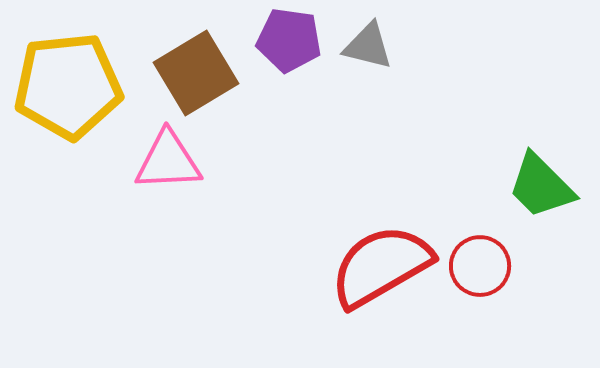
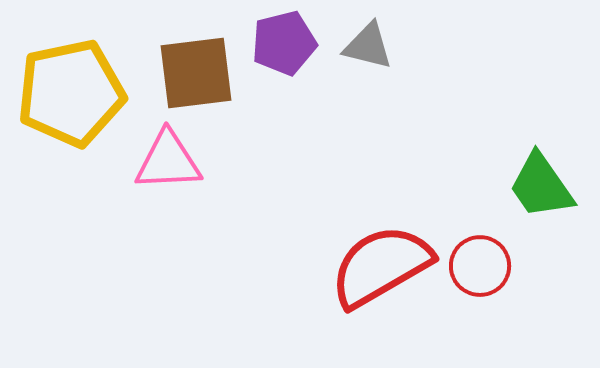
purple pentagon: moved 5 px left, 3 px down; rotated 22 degrees counterclockwise
brown square: rotated 24 degrees clockwise
yellow pentagon: moved 3 px right, 7 px down; rotated 6 degrees counterclockwise
green trapezoid: rotated 10 degrees clockwise
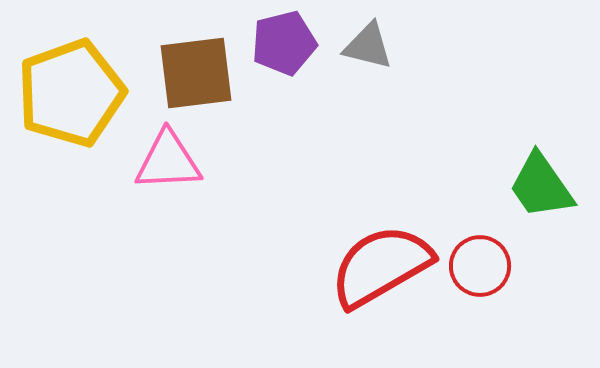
yellow pentagon: rotated 8 degrees counterclockwise
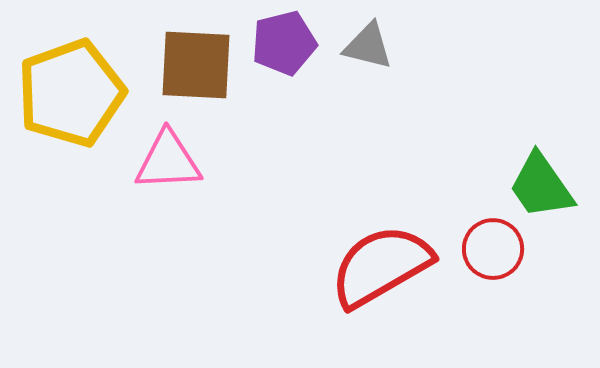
brown square: moved 8 px up; rotated 10 degrees clockwise
red circle: moved 13 px right, 17 px up
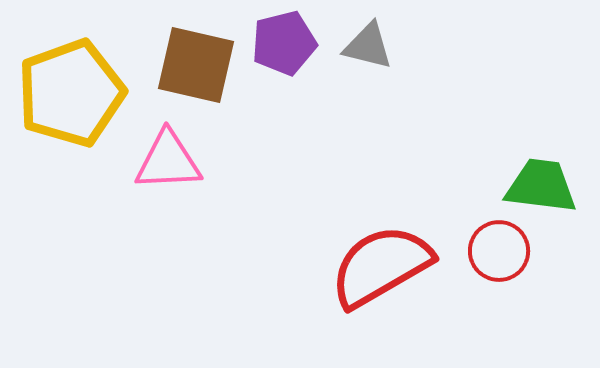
brown square: rotated 10 degrees clockwise
green trapezoid: rotated 132 degrees clockwise
red circle: moved 6 px right, 2 px down
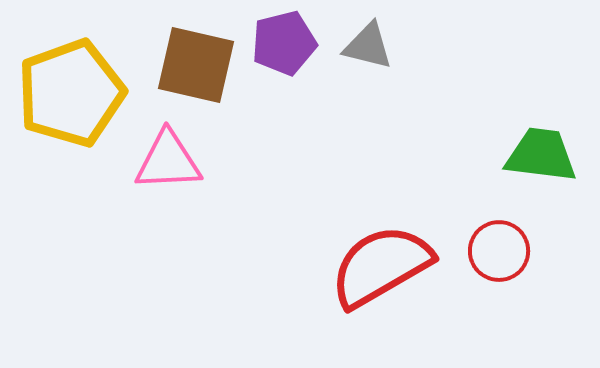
green trapezoid: moved 31 px up
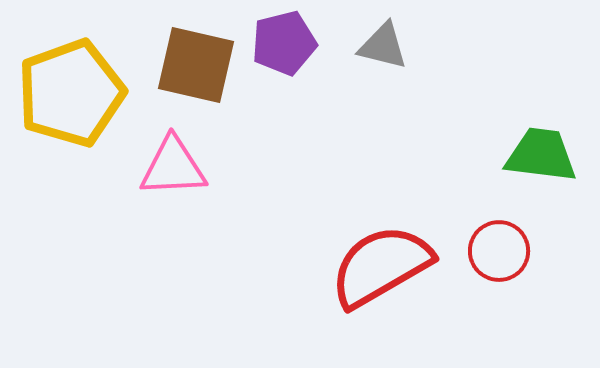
gray triangle: moved 15 px right
pink triangle: moved 5 px right, 6 px down
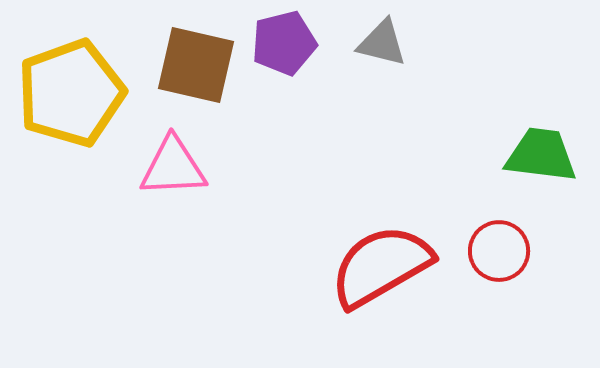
gray triangle: moved 1 px left, 3 px up
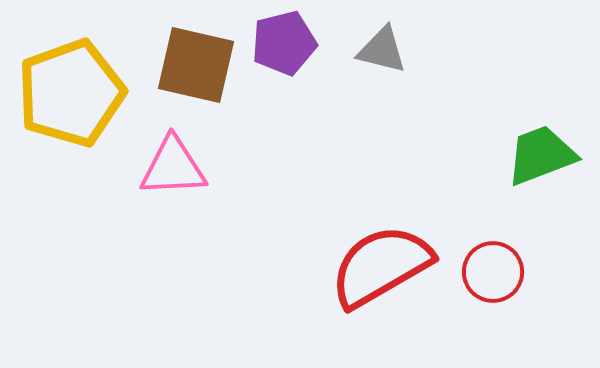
gray triangle: moved 7 px down
green trapezoid: rotated 28 degrees counterclockwise
red circle: moved 6 px left, 21 px down
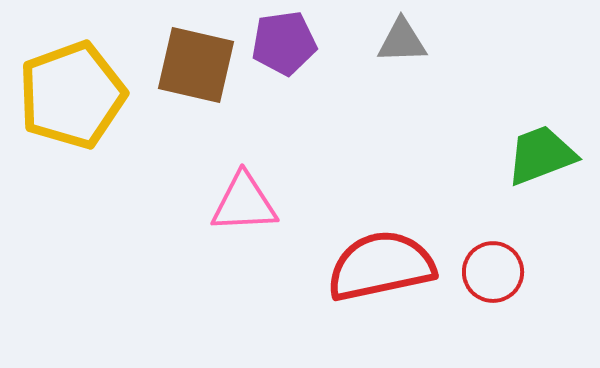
purple pentagon: rotated 6 degrees clockwise
gray triangle: moved 20 px right, 9 px up; rotated 16 degrees counterclockwise
yellow pentagon: moved 1 px right, 2 px down
pink triangle: moved 71 px right, 36 px down
red semicircle: rotated 18 degrees clockwise
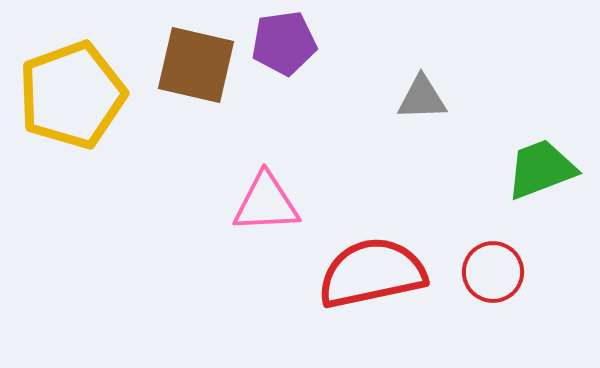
gray triangle: moved 20 px right, 57 px down
green trapezoid: moved 14 px down
pink triangle: moved 22 px right
red semicircle: moved 9 px left, 7 px down
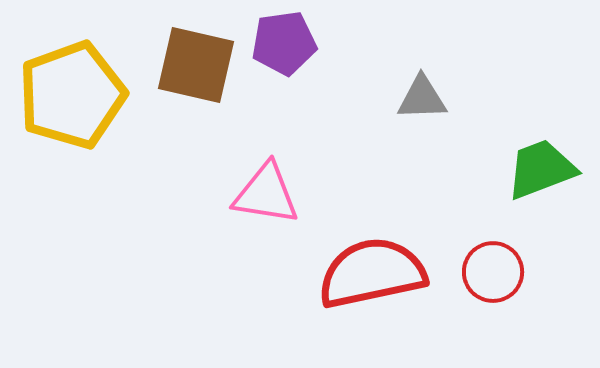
pink triangle: moved 9 px up; rotated 12 degrees clockwise
